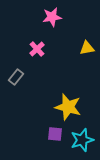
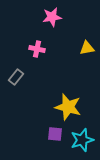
pink cross: rotated 35 degrees counterclockwise
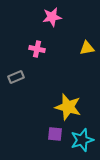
gray rectangle: rotated 28 degrees clockwise
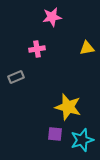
pink cross: rotated 21 degrees counterclockwise
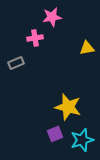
pink cross: moved 2 px left, 11 px up
gray rectangle: moved 14 px up
purple square: rotated 28 degrees counterclockwise
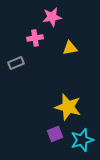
yellow triangle: moved 17 px left
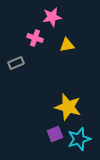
pink cross: rotated 28 degrees clockwise
yellow triangle: moved 3 px left, 3 px up
cyan star: moved 3 px left, 1 px up
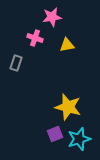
gray rectangle: rotated 49 degrees counterclockwise
